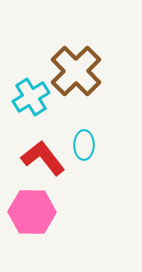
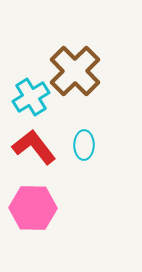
brown cross: moved 1 px left
red L-shape: moved 9 px left, 11 px up
pink hexagon: moved 1 px right, 4 px up
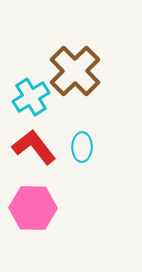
cyan ellipse: moved 2 px left, 2 px down
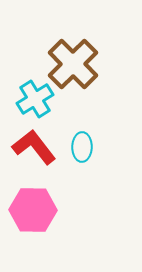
brown cross: moved 2 px left, 7 px up
cyan cross: moved 4 px right, 2 px down
pink hexagon: moved 2 px down
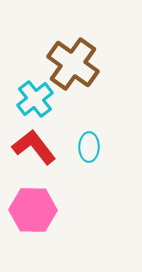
brown cross: rotated 9 degrees counterclockwise
cyan cross: rotated 6 degrees counterclockwise
cyan ellipse: moved 7 px right
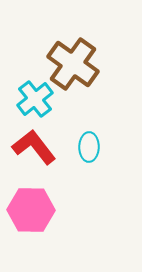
pink hexagon: moved 2 px left
